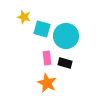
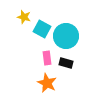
cyan square: rotated 12 degrees clockwise
black rectangle: moved 1 px right
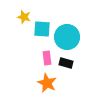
cyan square: rotated 24 degrees counterclockwise
cyan circle: moved 1 px right, 1 px down
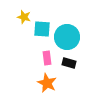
black rectangle: moved 3 px right
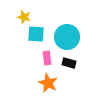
cyan square: moved 6 px left, 5 px down
orange star: moved 1 px right
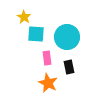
yellow star: rotated 16 degrees clockwise
black rectangle: moved 4 px down; rotated 64 degrees clockwise
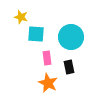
yellow star: moved 3 px left; rotated 16 degrees counterclockwise
cyan circle: moved 4 px right
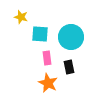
cyan square: moved 4 px right
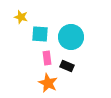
black rectangle: moved 2 px left, 1 px up; rotated 56 degrees counterclockwise
